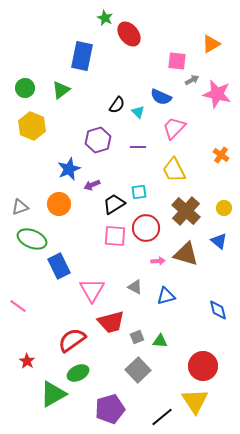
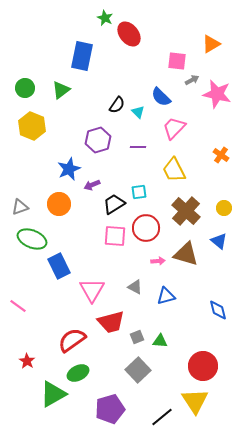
blue semicircle at (161, 97): rotated 20 degrees clockwise
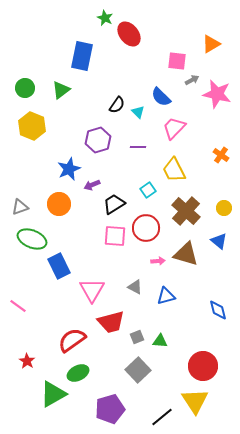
cyan square at (139, 192): moved 9 px right, 2 px up; rotated 28 degrees counterclockwise
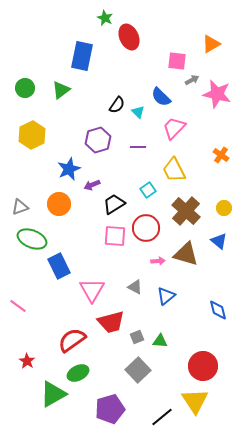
red ellipse at (129, 34): moved 3 px down; rotated 15 degrees clockwise
yellow hexagon at (32, 126): moved 9 px down; rotated 12 degrees clockwise
blue triangle at (166, 296): rotated 24 degrees counterclockwise
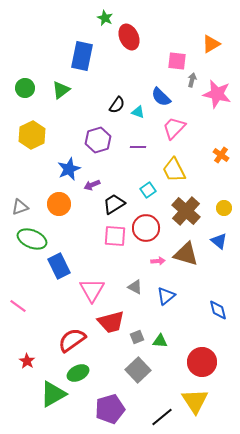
gray arrow at (192, 80): rotated 48 degrees counterclockwise
cyan triangle at (138, 112): rotated 24 degrees counterclockwise
red circle at (203, 366): moved 1 px left, 4 px up
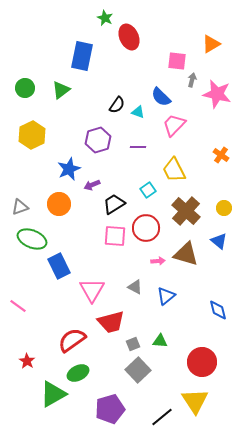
pink trapezoid at (174, 128): moved 3 px up
gray square at (137, 337): moved 4 px left, 7 px down
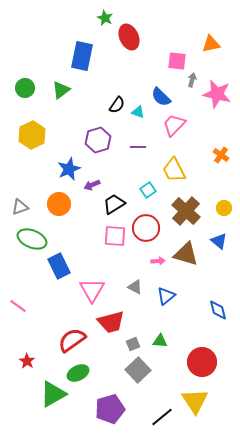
orange triangle at (211, 44): rotated 18 degrees clockwise
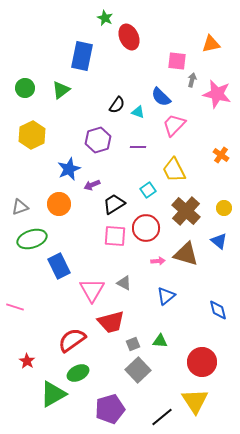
green ellipse at (32, 239): rotated 40 degrees counterclockwise
gray triangle at (135, 287): moved 11 px left, 4 px up
pink line at (18, 306): moved 3 px left, 1 px down; rotated 18 degrees counterclockwise
